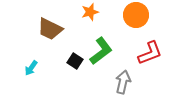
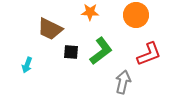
orange star: rotated 18 degrees clockwise
red L-shape: moved 1 px left, 1 px down
black square: moved 4 px left, 9 px up; rotated 28 degrees counterclockwise
cyan arrow: moved 4 px left, 3 px up; rotated 14 degrees counterclockwise
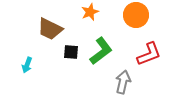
orange star: rotated 24 degrees counterclockwise
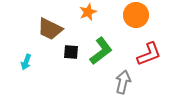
orange star: moved 2 px left
cyan arrow: moved 1 px left, 3 px up
